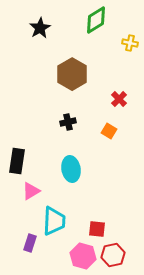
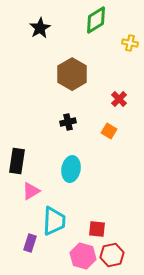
cyan ellipse: rotated 20 degrees clockwise
red hexagon: moved 1 px left
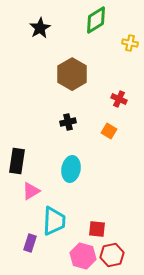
red cross: rotated 21 degrees counterclockwise
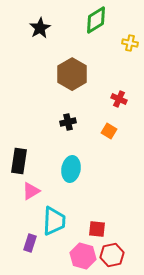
black rectangle: moved 2 px right
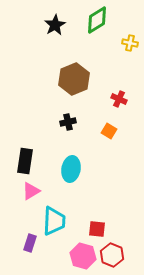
green diamond: moved 1 px right
black star: moved 15 px right, 3 px up
brown hexagon: moved 2 px right, 5 px down; rotated 8 degrees clockwise
black rectangle: moved 6 px right
red hexagon: rotated 25 degrees counterclockwise
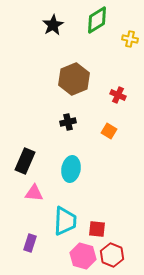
black star: moved 2 px left
yellow cross: moved 4 px up
red cross: moved 1 px left, 4 px up
black rectangle: rotated 15 degrees clockwise
pink triangle: moved 3 px right, 2 px down; rotated 36 degrees clockwise
cyan trapezoid: moved 11 px right
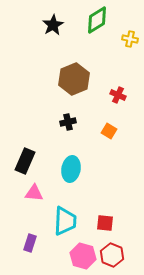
red square: moved 8 px right, 6 px up
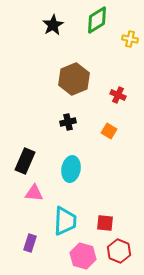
red hexagon: moved 7 px right, 4 px up
